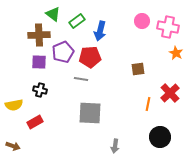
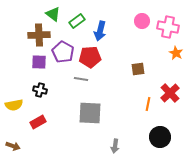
purple pentagon: rotated 20 degrees counterclockwise
red rectangle: moved 3 px right
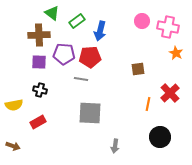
green triangle: moved 1 px left, 1 px up
purple pentagon: moved 1 px right, 2 px down; rotated 25 degrees counterclockwise
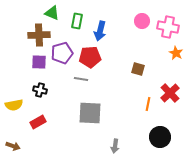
green triangle: rotated 14 degrees counterclockwise
green rectangle: rotated 42 degrees counterclockwise
purple pentagon: moved 2 px left, 1 px up; rotated 20 degrees counterclockwise
brown square: rotated 24 degrees clockwise
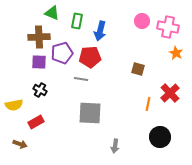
brown cross: moved 2 px down
black cross: rotated 16 degrees clockwise
red rectangle: moved 2 px left
brown arrow: moved 7 px right, 2 px up
